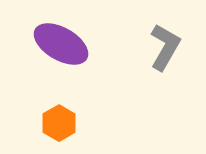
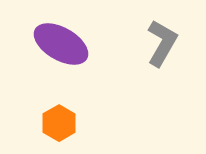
gray L-shape: moved 3 px left, 4 px up
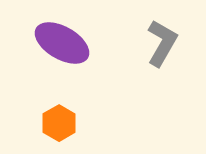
purple ellipse: moved 1 px right, 1 px up
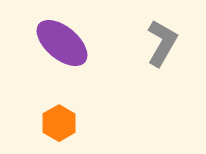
purple ellipse: rotated 10 degrees clockwise
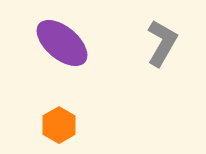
orange hexagon: moved 2 px down
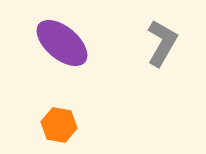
orange hexagon: rotated 20 degrees counterclockwise
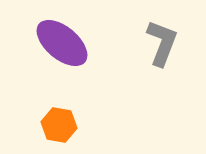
gray L-shape: rotated 9 degrees counterclockwise
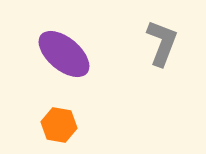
purple ellipse: moved 2 px right, 11 px down
